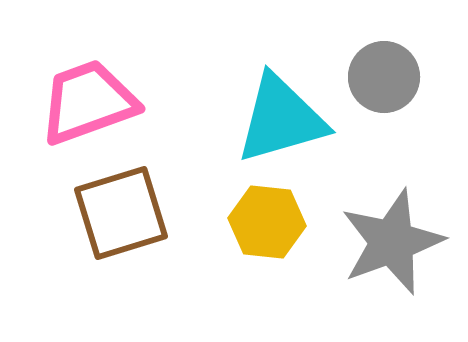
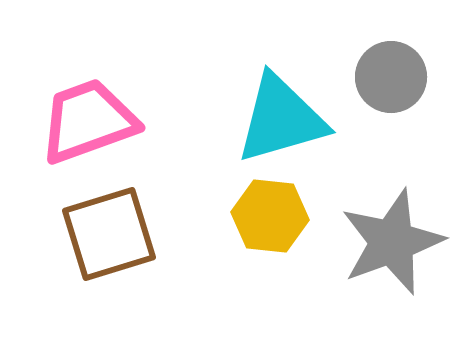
gray circle: moved 7 px right
pink trapezoid: moved 19 px down
brown square: moved 12 px left, 21 px down
yellow hexagon: moved 3 px right, 6 px up
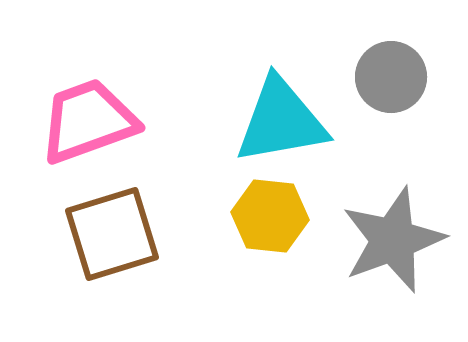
cyan triangle: moved 2 px down; rotated 6 degrees clockwise
brown square: moved 3 px right
gray star: moved 1 px right, 2 px up
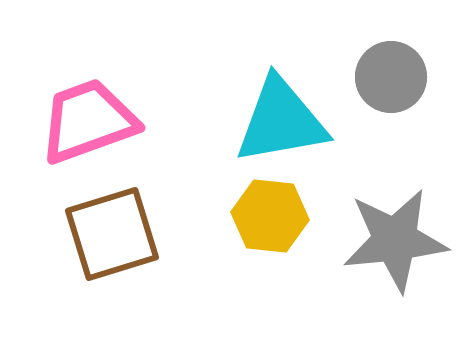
gray star: moved 2 px right; rotated 14 degrees clockwise
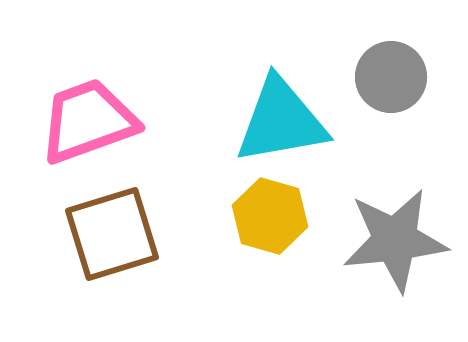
yellow hexagon: rotated 10 degrees clockwise
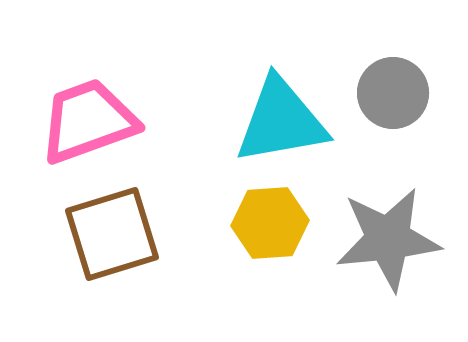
gray circle: moved 2 px right, 16 px down
yellow hexagon: moved 7 px down; rotated 20 degrees counterclockwise
gray star: moved 7 px left, 1 px up
